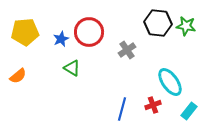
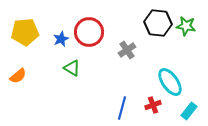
blue line: moved 1 px up
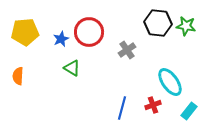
orange semicircle: rotated 132 degrees clockwise
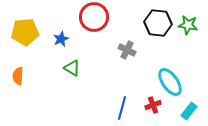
green star: moved 2 px right, 1 px up
red circle: moved 5 px right, 15 px up
gray cross: rotated 30 degrees counterclockwise
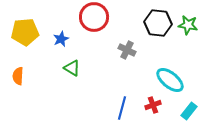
cyan ellipse: moved 2 px up; rotated 16 degrees counterclockwise
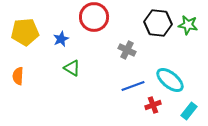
blue line: moved 11 px right, 22 px up; rotated 55 degrees clockwise
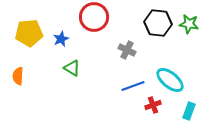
green star: moved 1 px right, 1 px up
yellow pentagon: moved 4 px right, 1 px down
cyan rectangle: rotated 18 degrees counterclockwise
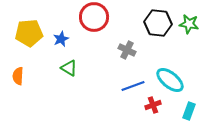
green triangle: moved 3 px left
